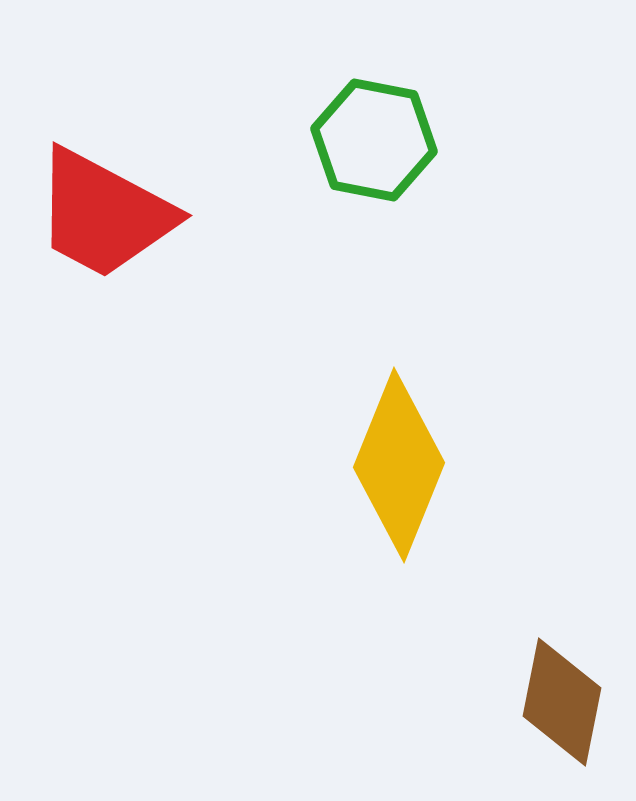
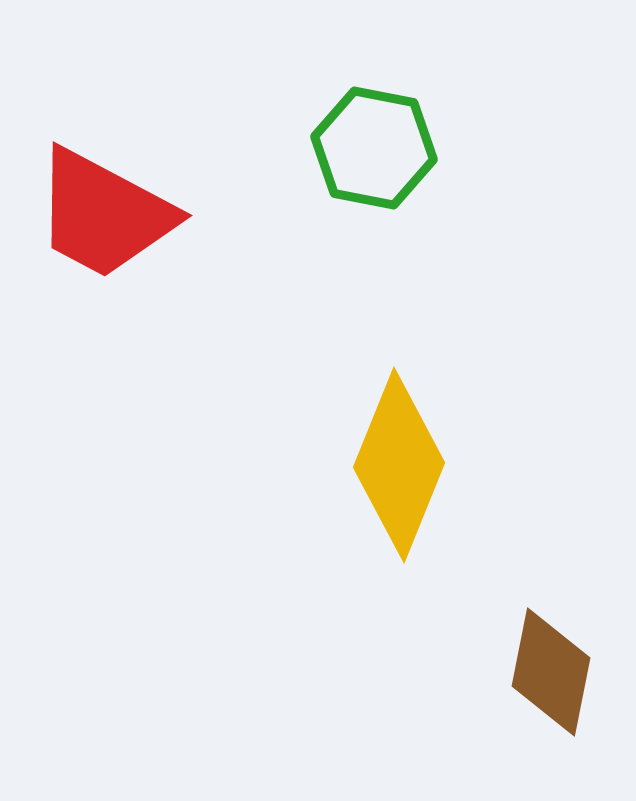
green hexagon: moved 8 px down
brown diamond: moved 11 px left, 30 px up
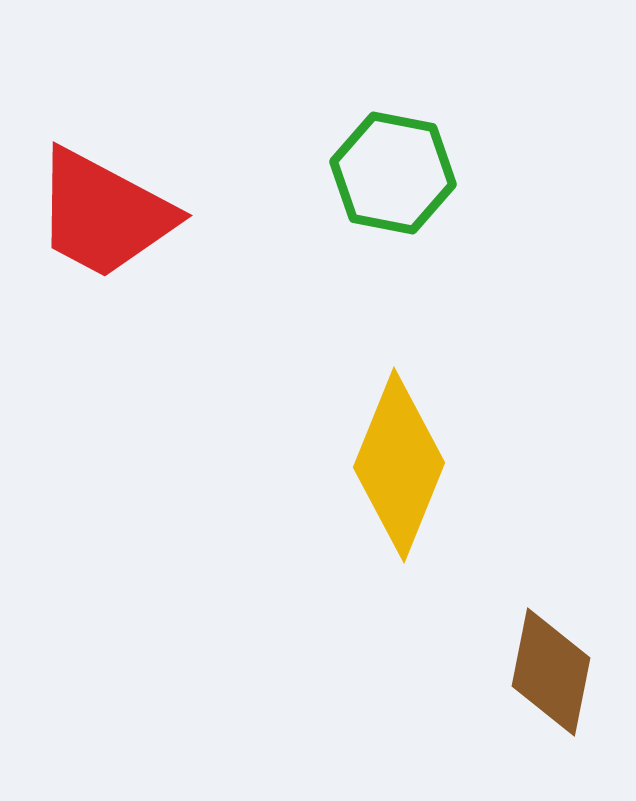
green hexagon: moved 19 px right, 25 px down
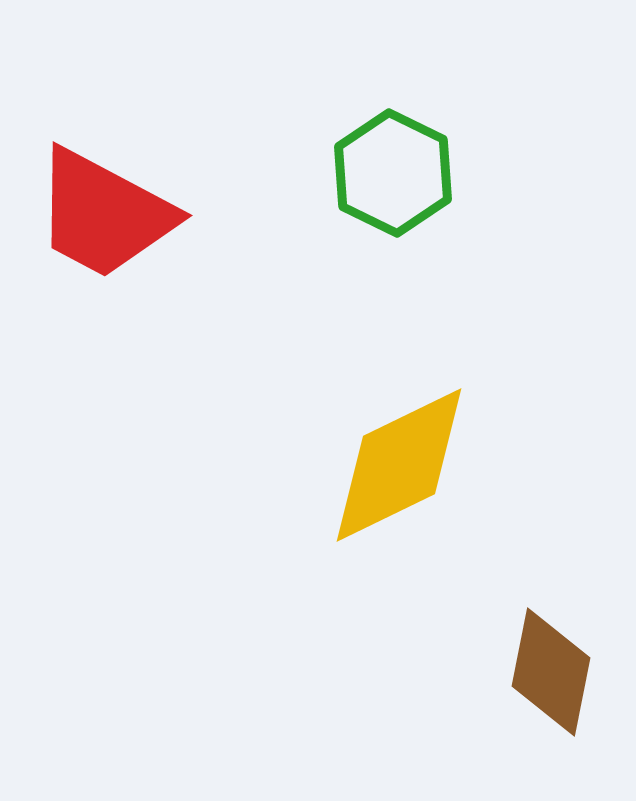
green hexagon: rotated 15 degrees clockwise
yellow diamond: rotated 42 degrees clockwise
